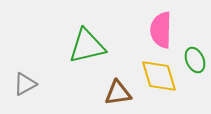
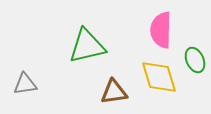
yellow diamond: moved 1 px down
gray triangle: rotated 20 degrees clockwise
brown triangle: moved 4 px left, 1 px up
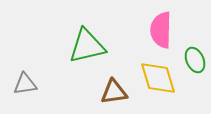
yellow diamond: moved 1 px left, 1 px down
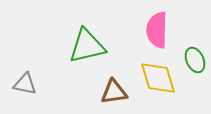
pink semicircle: moved 4 px left
gray triangle: rotated 20 degrees clockwise
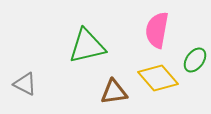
pink semicircle: rotated 9 degrees clockwise
green ellipse: rotated 60 degrees clockwise
yellow diamond: rotated 24 degrees counterclockwise
gray triangle: rotated 15 degrees clockwise
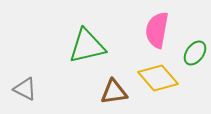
green ellipse: moved 7 px up
gray triangle: moved 5 px down
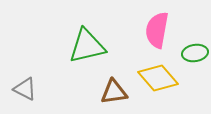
green ellipse: rotated 45 degrees clockwise
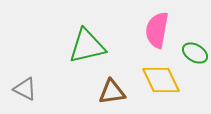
green ellipse: rotated 40 degrees clockwise
yellow diamond: moved 3 px right, 2 px down; rotated 15 degrees clockwise
brown triangle: moved 2 px left
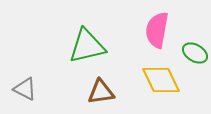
brown triangle: moved 11 px left
